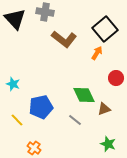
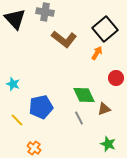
gray line: moved 4 px right, 2 px up; rotated 24 degrees clockwise
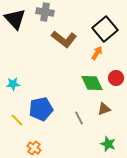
cyan star: rotated 24 degrees counterclockwise
green diamond: moved 8 px right, 12 px up
blue pentagon: moved 2 px down
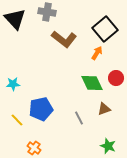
gray cross: moved 2 px right
green star: moved 2 px down
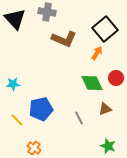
brown L-shape: rotated 15 degrees counterclockwise
brown triangle: moved 1 px right
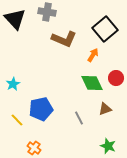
orange arrow: moved 4 px left, 2 px down
cyan star: rotated 24 degrees counterclockwise
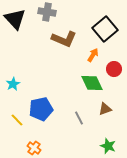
red circle: moved 2 px left, 9 px up
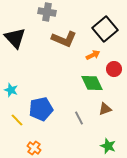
black triangle: moved 19 px down
orange arrow: rotated 32 degrees clockwise
cyan star: moved 2 px left, 6 px down; rotated 24 degrees counterclockwise
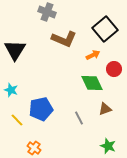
gray cross: rotated 12 degrees clockwise
black triangle: moved 12 px down; rotated 15 degrees clockwise
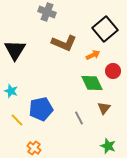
brown L-shape: moved 4 px down
red circle: moved 1 px left, 2 px down
cyan star: moved 1 px down
brown triangle: moved 1 px left, 1 px up; rotated 32 degrees counterclockwise
